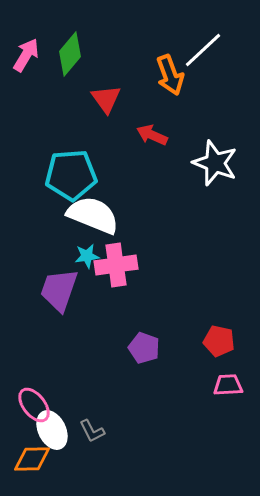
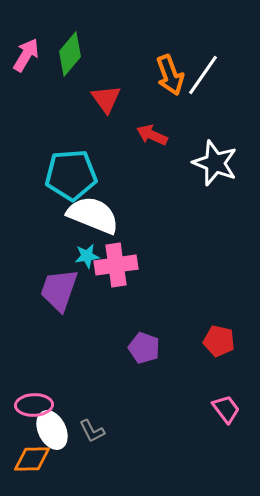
white line: moved 25 px down; rotated 12 degrees counterclockwise
pink trapezoid: moved 2 px left, 24 px down; rotated 56 degrees clockwise
pink ellipse: rotated 54 degrees counterclockwise
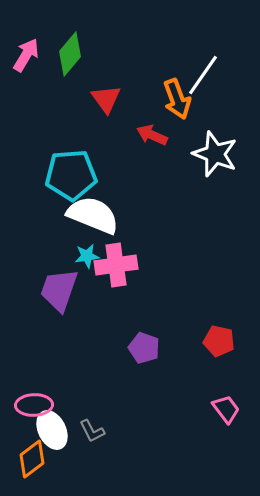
orange arrow: moved 7 px right, 24 px down
white star: moved 9 px up
orange diamond: rotated 36 degrees counterclockwise
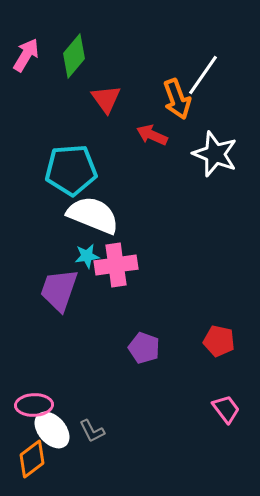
green diamond: moved 4 px right, 2 px down
cyan pentagon: moved 5 px up
white ellipse: rotated 15 degrees counterclockwise
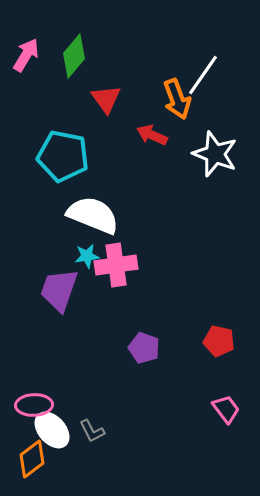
cyan pentagon: moved 8 px left, 14 px up; rotated 15 degrees clockwise
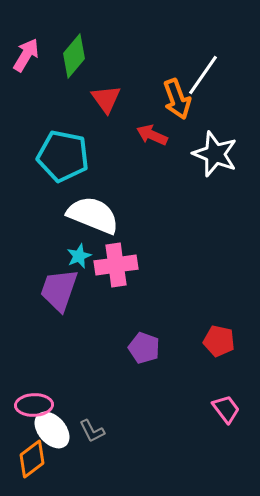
cyan star: moved 8 px left; rotated 15 degrees counterclockwise
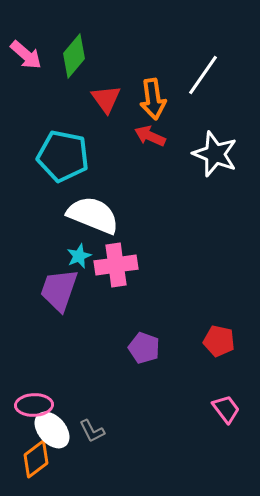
pink arrow: rotated 100 degrees clockwise
orange arrow: moved 24 px left; rotated 12 degrees clockwise
red arrow: moved 2 px left, 1 px down
orange diamond: moved 4 px right
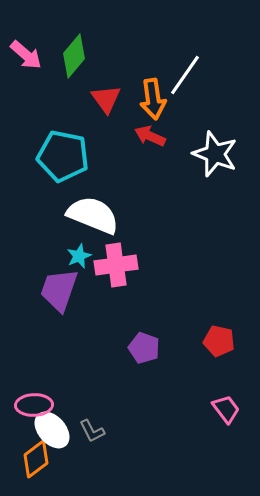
white line: moved 18 px left
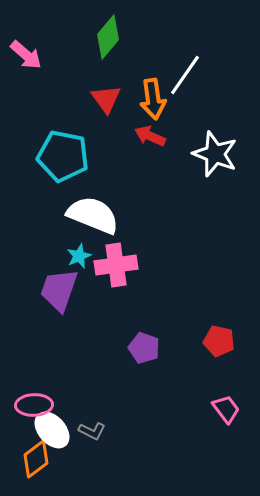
green diamond: moved 34 px right, 19 px up
gray L-shape: rotated 36 degrees counterclockwise
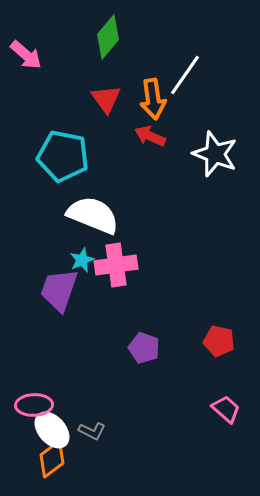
cyan star: moved 3 px right, 4 px down
pink trapezoid: rotated 12 degrees counterclockwise
orange diamond: moved 16 px right
